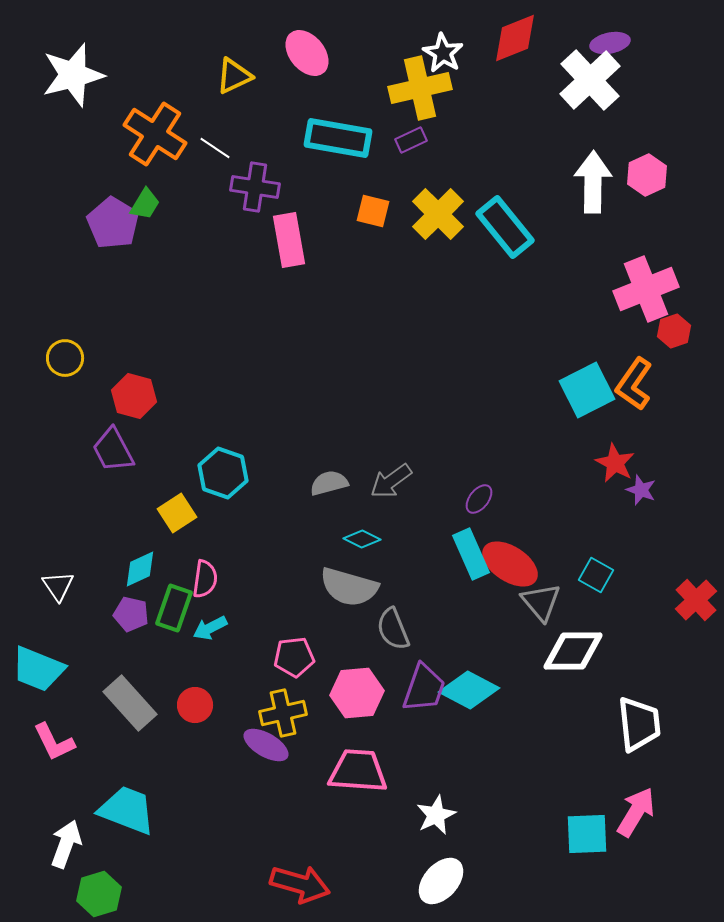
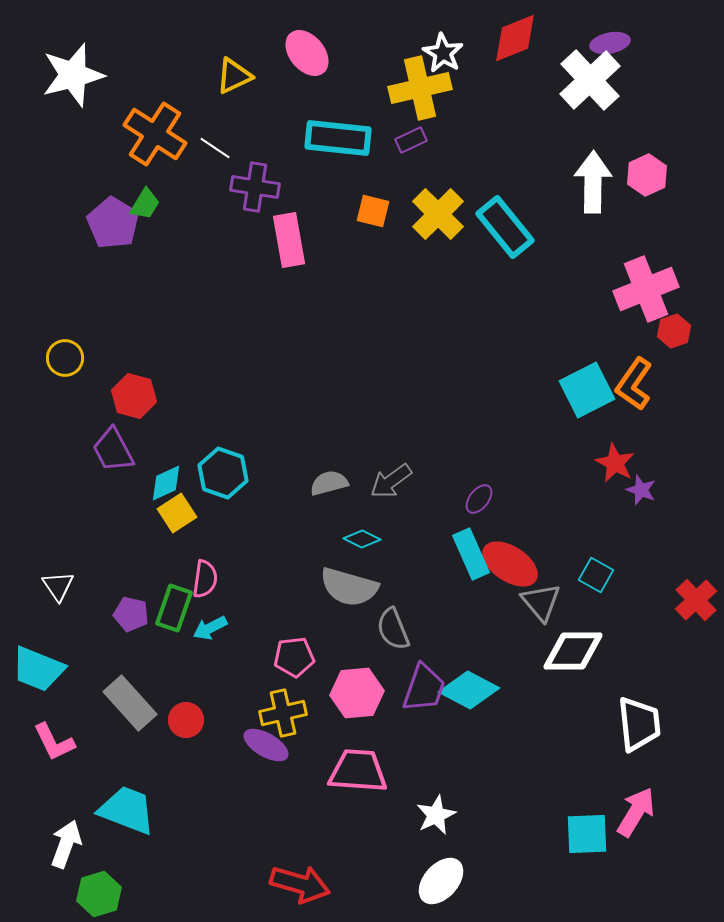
cyan rectangle at (338, 138): rotated 4 degrees counterclockwise
cyan diamond at (140, 569): moved 26 px right, 86 px up
red circle at (195, 705): moved 9 px left, 15 px down
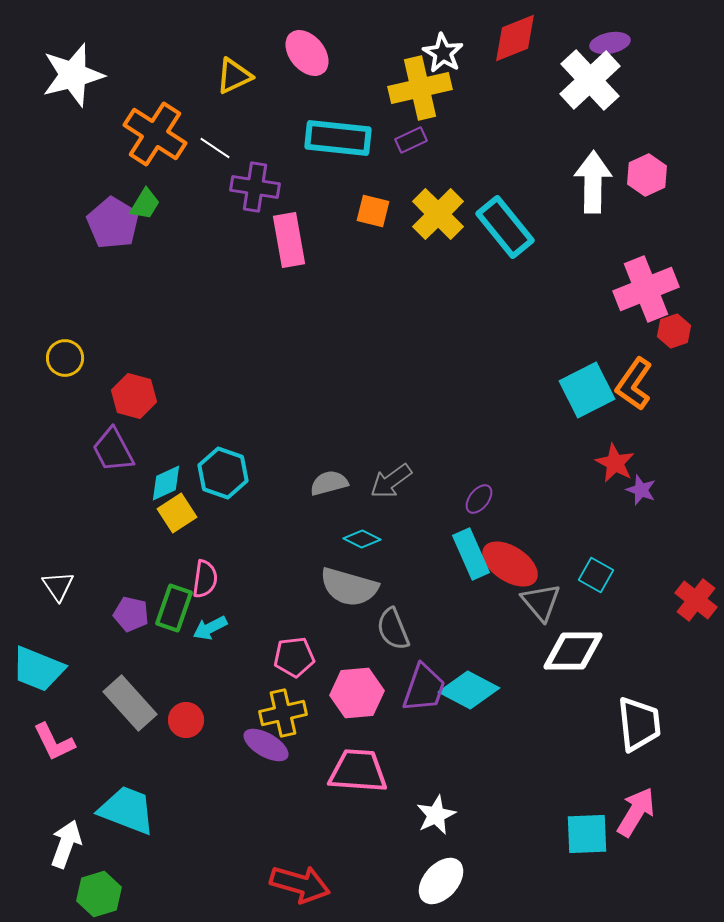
red cross at (696, 600): rotated 9 degrees counterclockwise
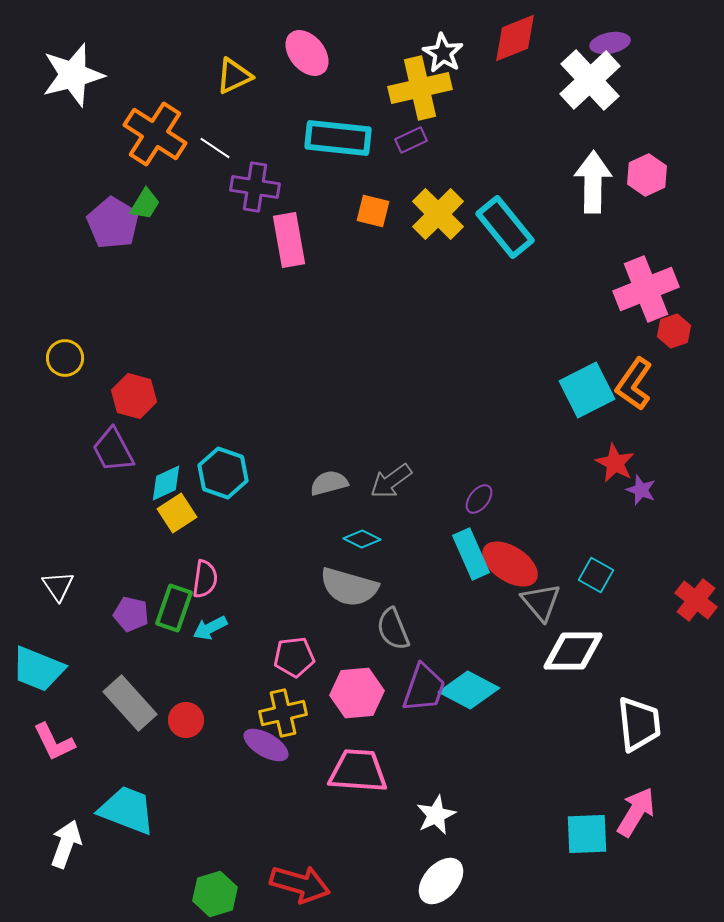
green hexagon at (99, 894): moved 116 px right
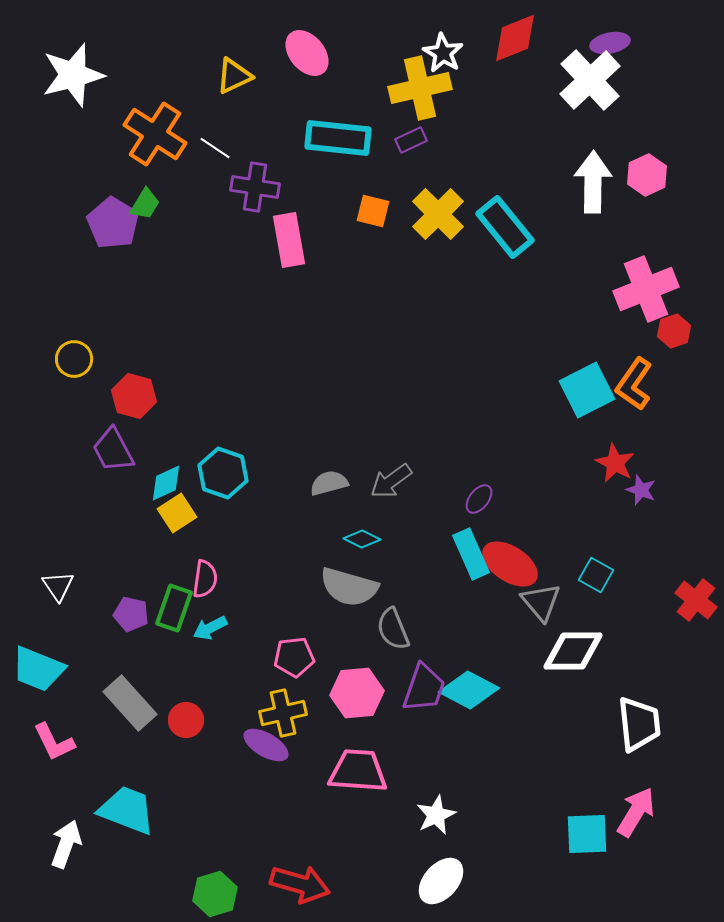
yellow circle at (65, 358): moved 9 px right, 1 px down
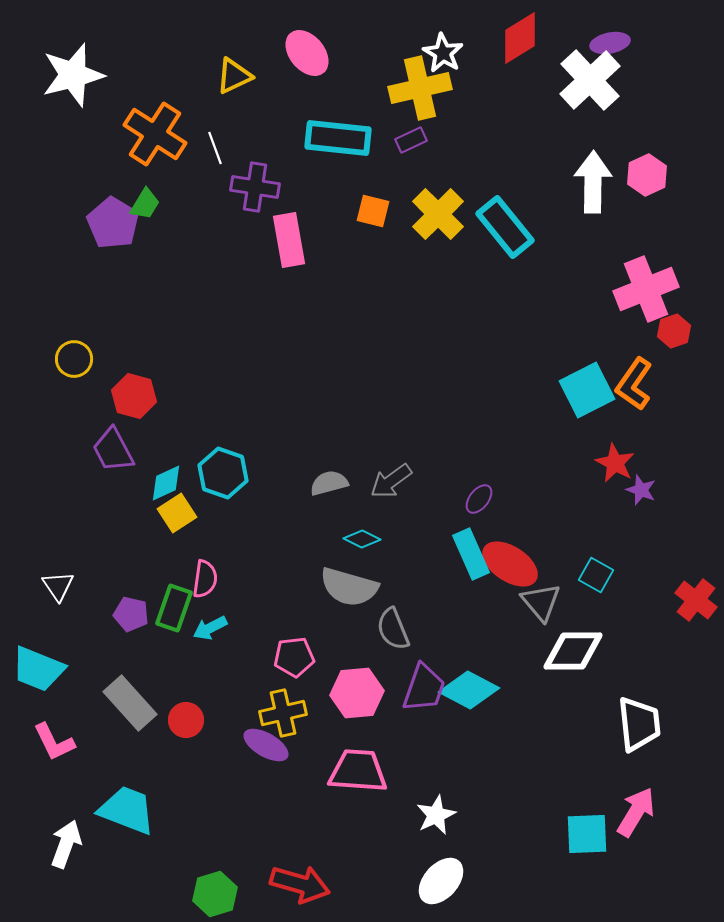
red diamond at (515, 38): moved 5 px right; rotated 10 degrees counterclockwise
white line at (215, 148): rotated 36 degrees clockwise
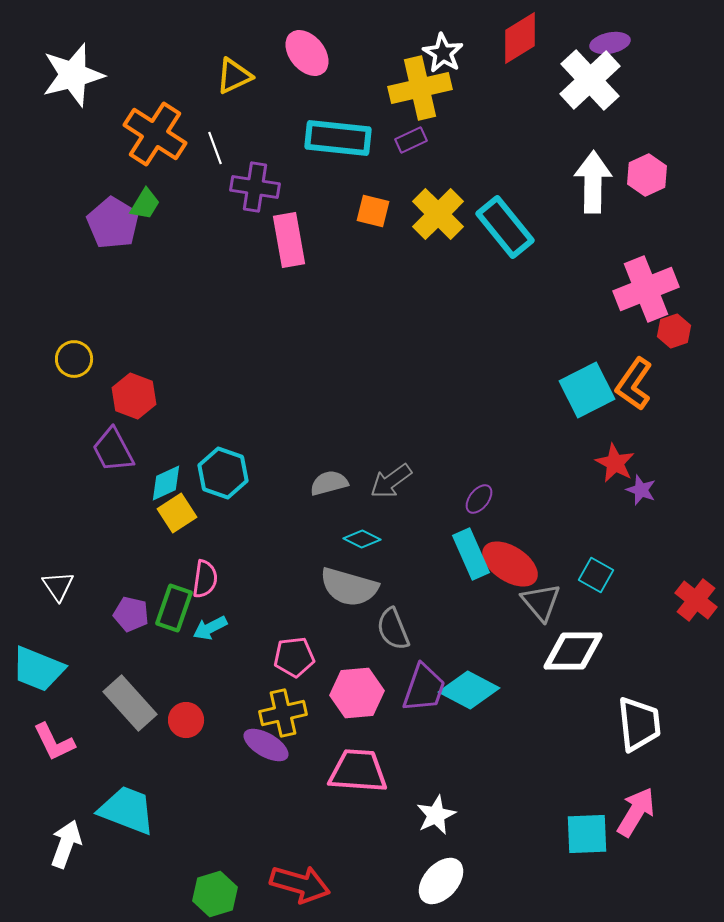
red hexagon at (134, 396): rotated 6 degrees clockwise
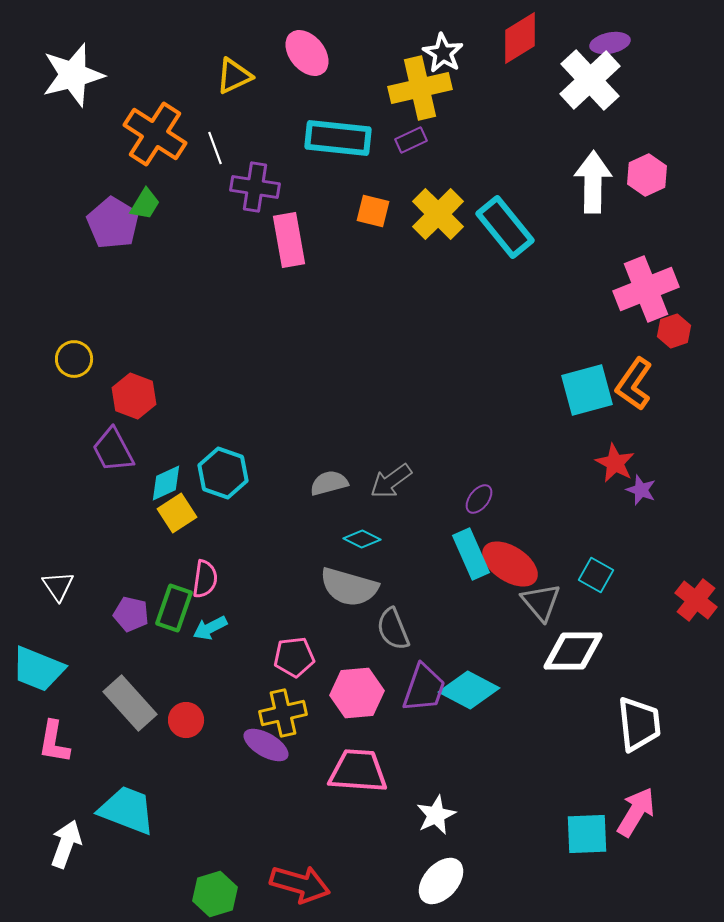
cyan square at (587, 390): rotated 12 degrees clockwise
pink L-shape at (54, 742): rotated 36 degrees clockwise
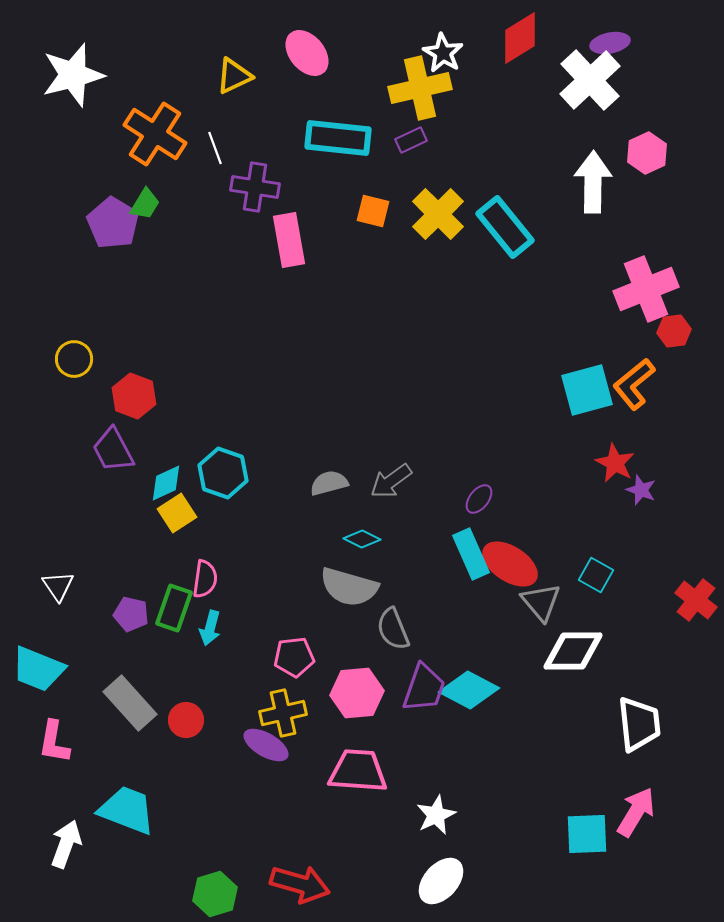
pink hexagon at (647, 175): moved 22 px up
red hexagon at (674, 331): rotated 12 degrees clockwise
orange L-shape at (634, 384): rotated 16 degrees clockwise
cyan arrow at (210, 628): rotated 48 degrees counterclockwise
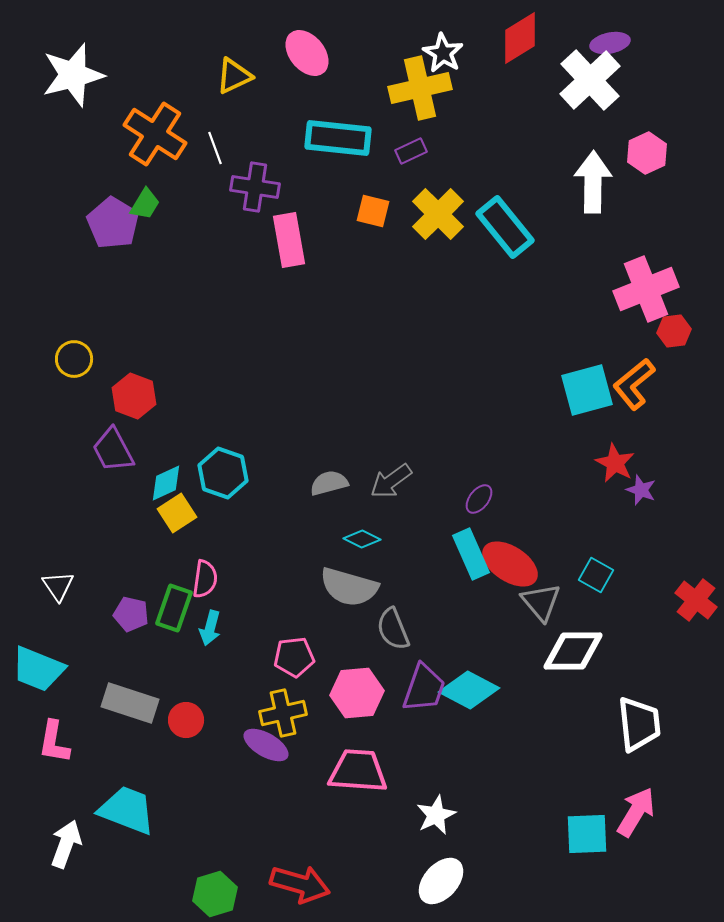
purple rectangle at (411, 140): moved 11 px down
gray rectangle at (130, 703): rotated 30 degrees counterclockwise
